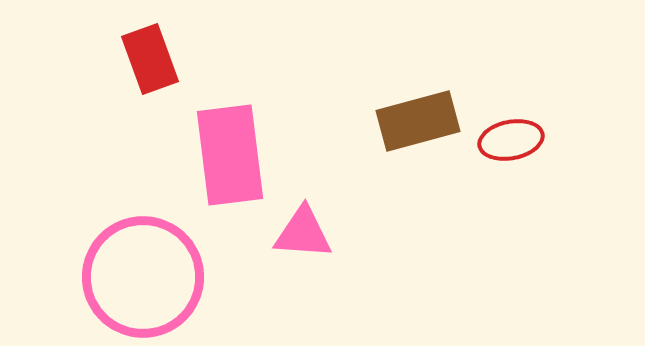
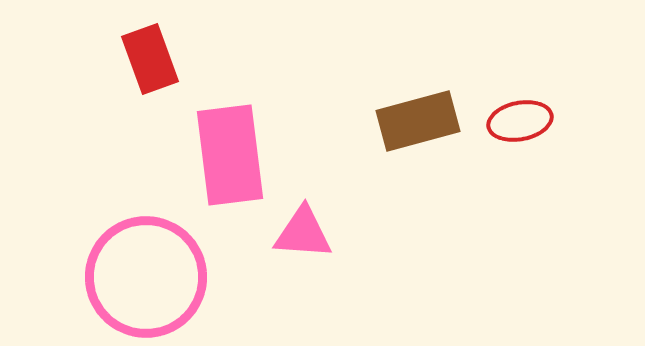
red ellipse: moved 9 px right, 19 px up
pink circle: moved 3 px right
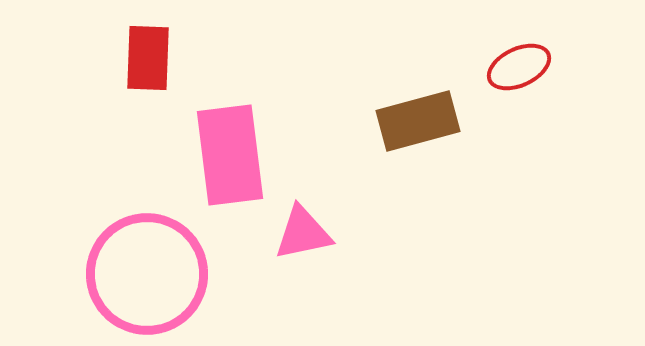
red rectangle: moved 2 px left, 1 px up; rotated 22 degrees clockwise
red ellipse: moved 1 px left, 54 px up; rotated 14 degrees counterclockwise
pink triangle: rotated 16 degrees counterclockwise
pink circle: moved 1 px right, 3 px up
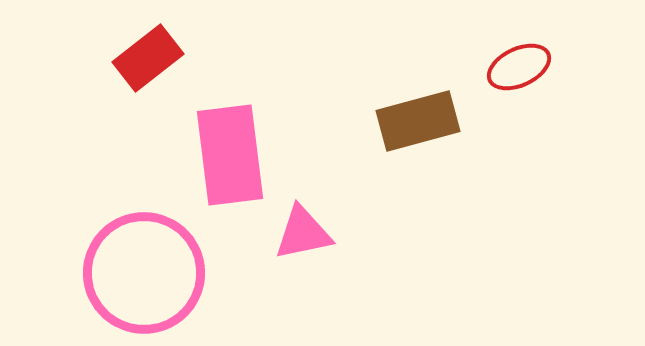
red rectangle: rotated 50 degrees clockwise
pink circle: moved 3 px left, 1 px up
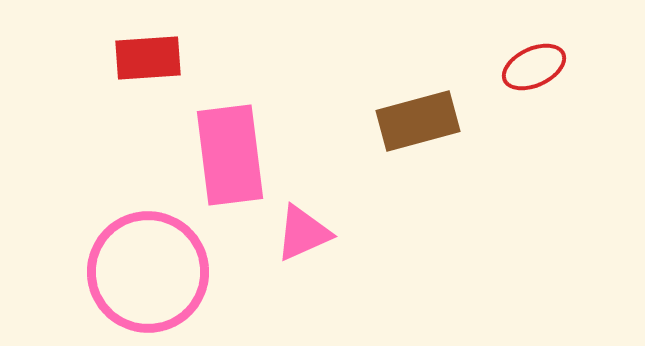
red rectangle: rotated 34 degrees clockwise
red ellipse: moved 15 px right
pink triangle: rotated 12 degrees counterclockwise
pink circle: moved 4 px right, 1 px up
